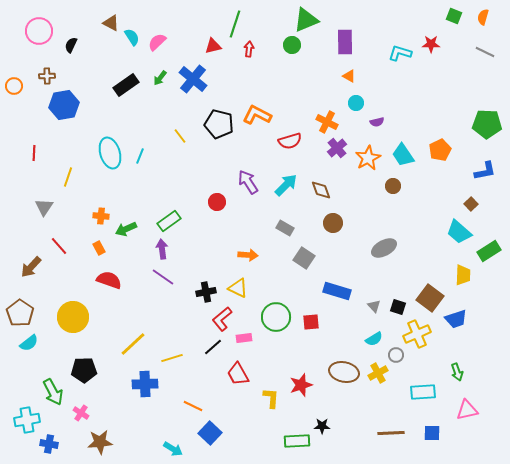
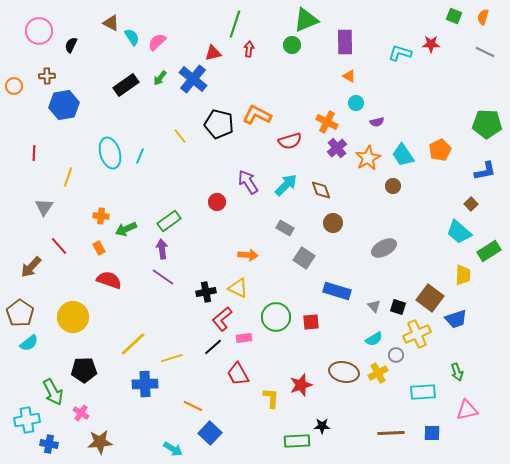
red triangle at (213, 46): moved 7 px down
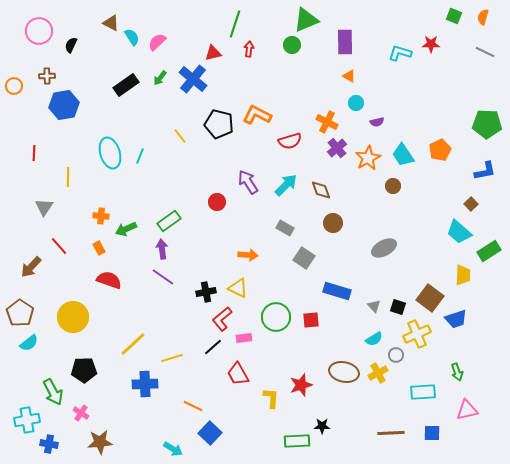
yellow line at (68, 177): rotated 18 degrees counterclockwise
red square at (311, 322): moved 2 px up
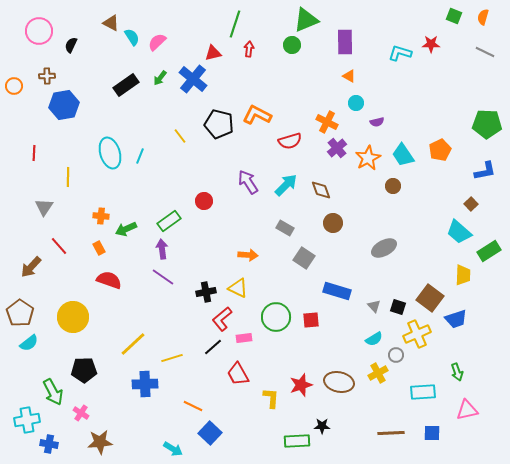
red circle at (217, 202): moved 13 px left, 1 px up
brown ellipse at (344, 372): moved 5 px left, 10 px down
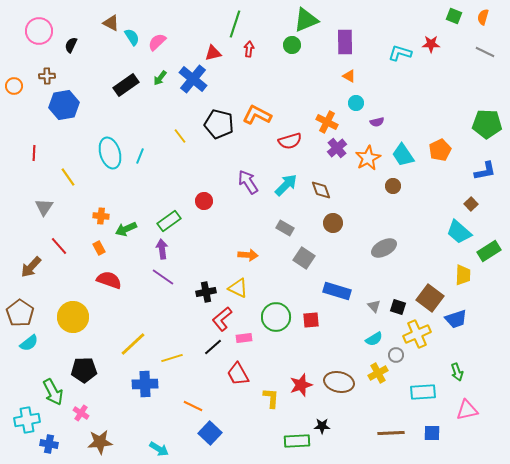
yellow line at (68, 177): rotated 36 degrees counterclockwise
cyan arrow at (173, 449): moved 14 px left
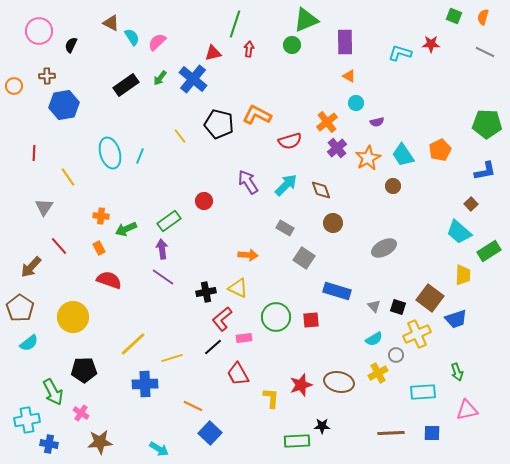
orange cross at (327, 122): rotated 25 degrees clockwise
brown pentagon at (20, 313): moved 5 px up
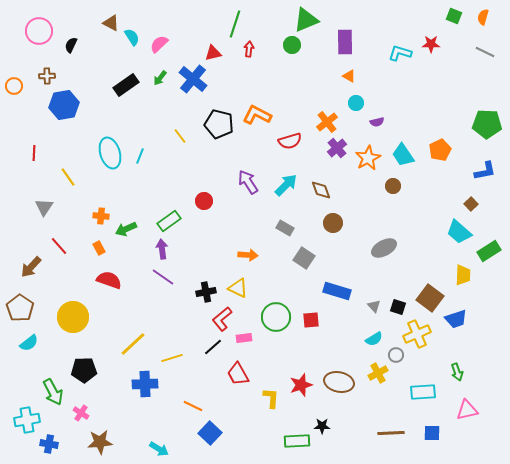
pink semicircle at (157, 42): moved 2 px right, 2 px down
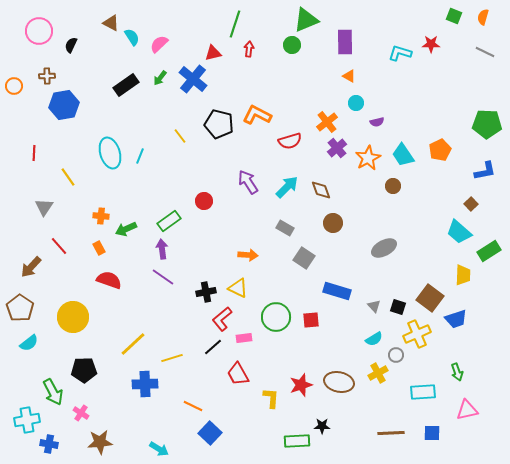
cyan arrow at (286, 185): moved 1 px right, 2 px down
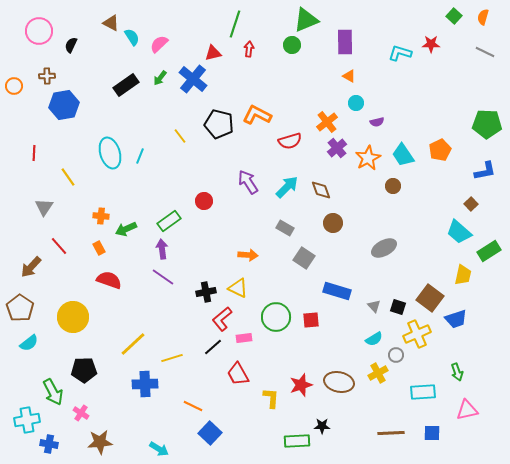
green square at (454, 16): rotated 21 degrees clockwise
yellow trapezoid at (463, 275): rotated 10 degrees clockwise
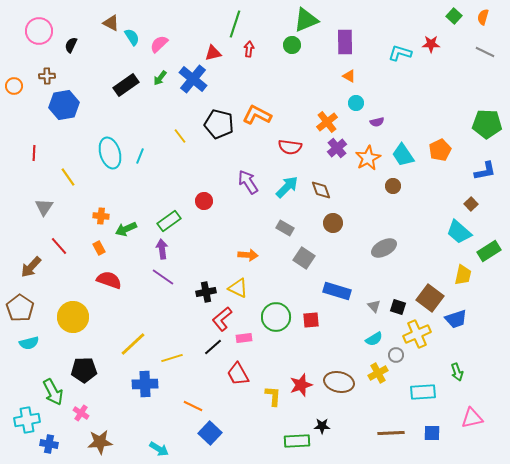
red semicircle at (290, 141): moved 6 px down; rotated 25 degrees clockwise
cyan semicircle at (29, 343): rotated 24 degrees clockwise
yellow L-shape at (271, 398): moved 2 px right, 2 px up
pink triangle at (467, 410): moved 5 px right, 8 px down
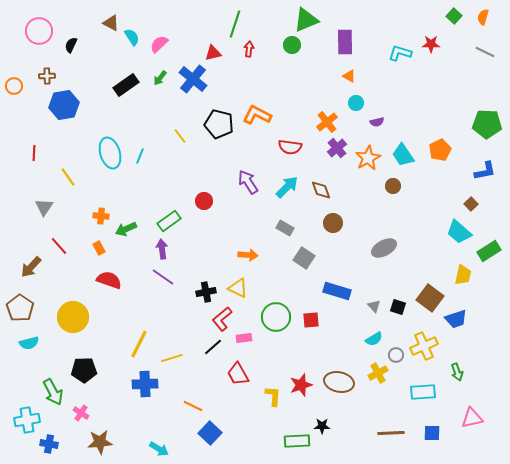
yellow cross at (417, 334): moved 7 px right, 12 px down
yellow line at (133, 344): moved 6 px right; rotated 20 degrees counterclockwise
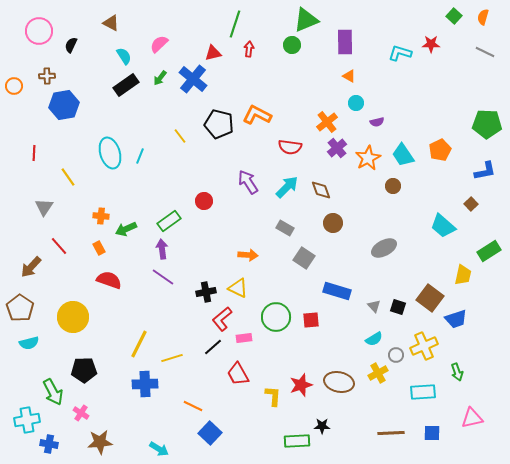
cyan semicircle at (132, 37): moved 8 px left, 19 px down
cyan trapezoid at (459, 232): moved 16 px left, 6 px up
